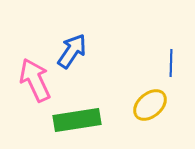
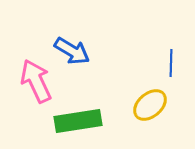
blue arrow: rotated 87 degrees clockwise
pink arrow: moved 1 px right, 1 px down
green rectangle: moved 1 px right, 1 px down
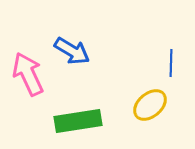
pink arrow: moved 8 px left, 7 px up
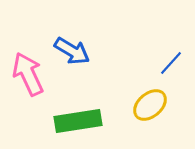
blue line: rotated 40 degrees clockwise
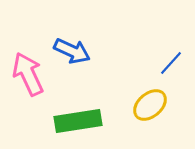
blue arrow: rotated 6 degrees counterclockwise
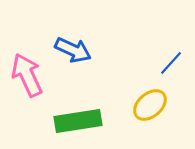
blue arrow: moved 1 px right, 1 px up
pink arrow: moved 1 px left, 1 px down
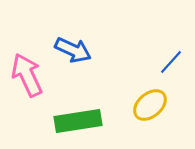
blue line: moved 1 px up
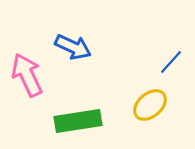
blue arrow: moved 3 px up
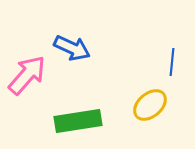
blue arrow: moved 1 px left, 1 px down
blue line: moved 1 px right; rotated 36 degrees counterclockwise
pink arrow: rotated 66 degrees clockwise
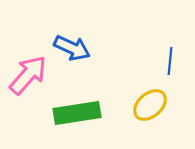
blue line: moved 2 px left, 1 px up
pink arrow: moved 1 px right
green rectangle: moved 1 px left, 8 px up
